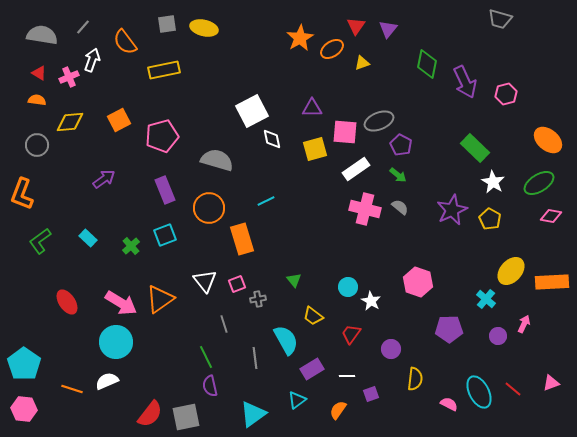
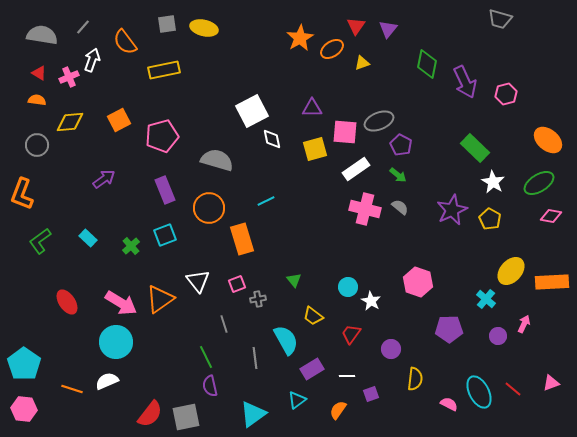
white triangle at (205, 281): moved 7 px left
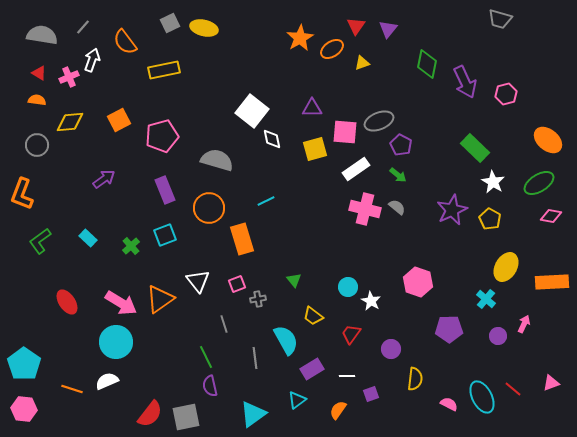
gray square at (167, 24): moved 3 px right, 1 px up; rotated 18 degrees counterclockwise
white square at (252, 111): rotated 24 degrees counterclockwise
gray semicircle at (400, 207): moved 3 px left
yellow ellipse at (511, 271): moved 5 px left, 4 px up; rotated 12 degrees counterclockwise
cyan ellipse at (479, 392): moved 3 px right, 5 px down
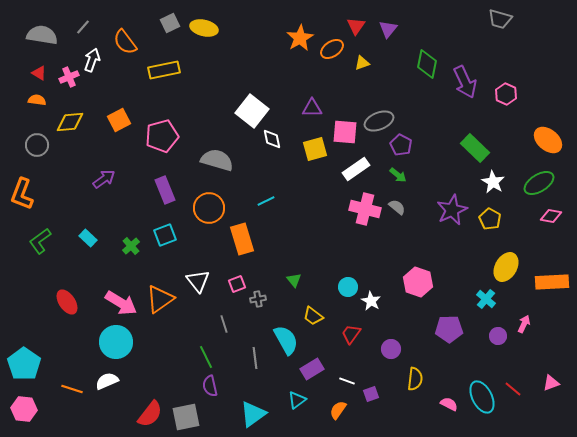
pink hexagon at (506, 94): rotated 20 degrees counterclockwise
white line at (347, 376): moved 5 px down; rotated 21 degrees clockwise
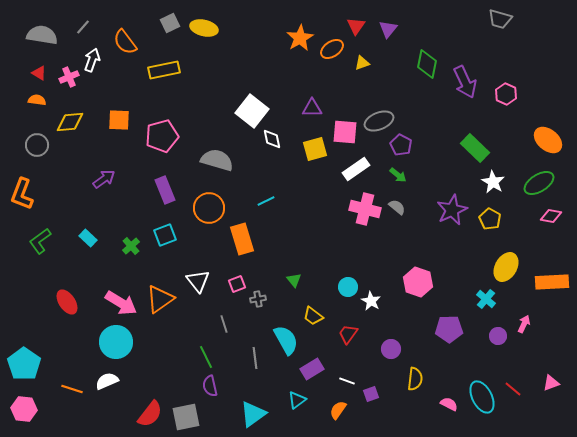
orange square at (119, 120): rotated 30 degrees clockwise
red trapezoid at (351, 334): moved 3 px left
